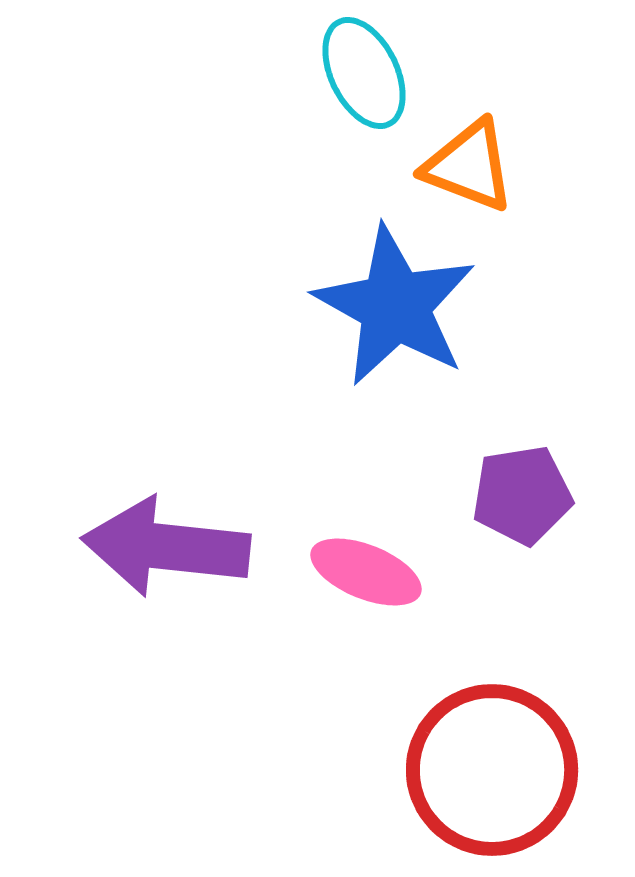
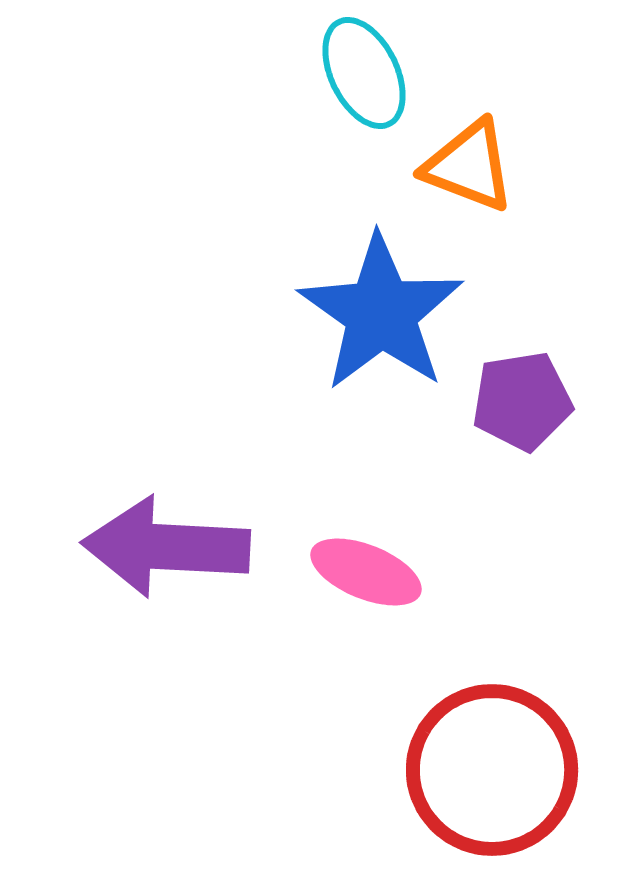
blue star: moved 14 px left, 7 px down; rotated 6 degrees clockwise
purple pentagon: moved 94 px up
purple arrow: rotated 3 degrees counterclockwise
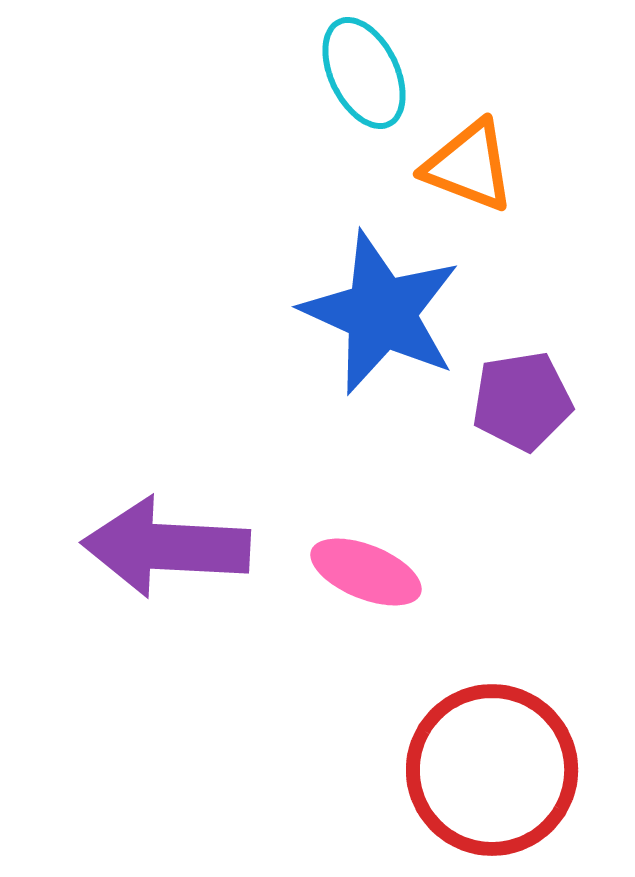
blue star: rotated 11 degrees counterclockwise
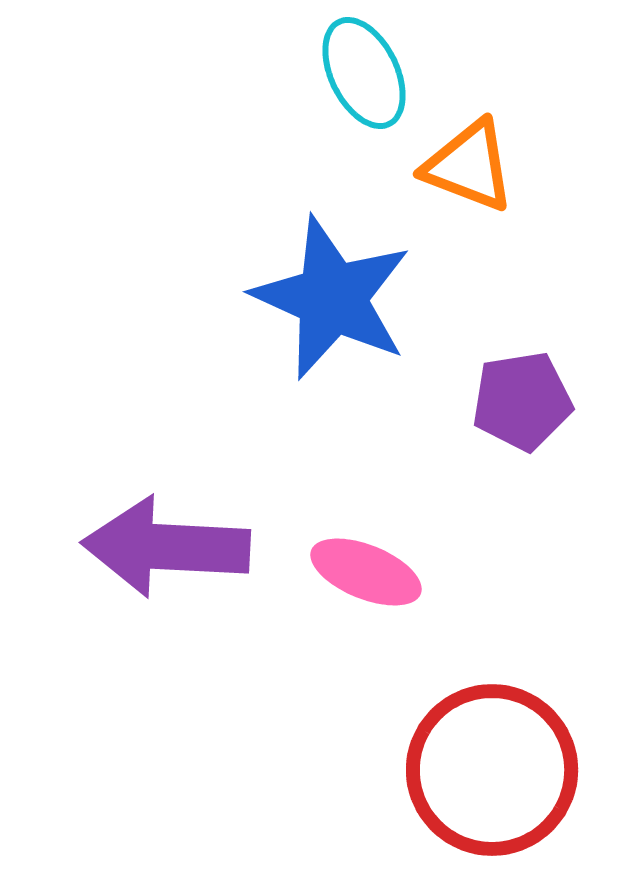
blue star: moved 49 px left, 15 px up
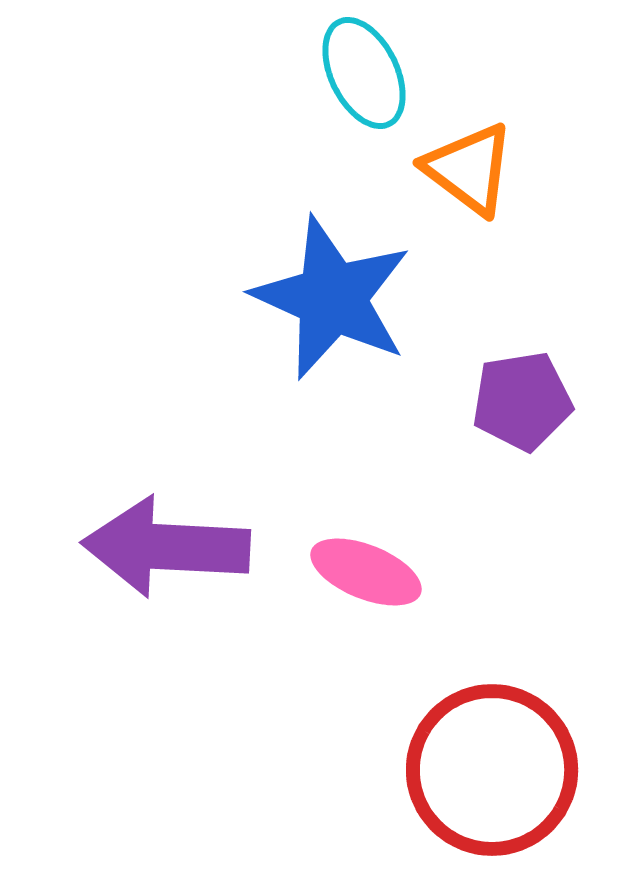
orange triangle: moved 3 px down; rotated 16 degrees clockwise
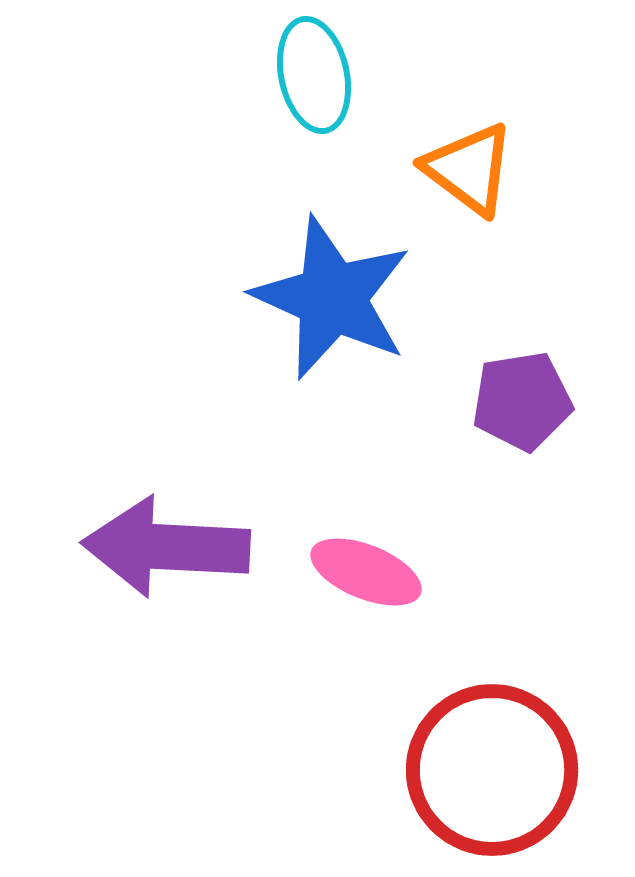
cyan ellipse: moved 50 px left, 2 px down; rotated 14 degrees clockwise
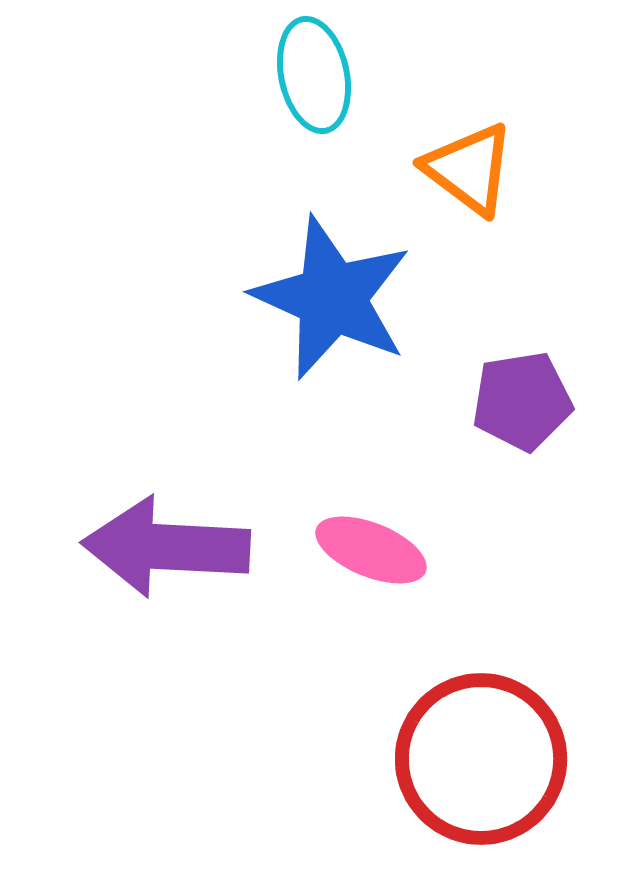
pink ellipse: moved 5 px right, 22 px up
red circle: moved 11 px left, 11 px up
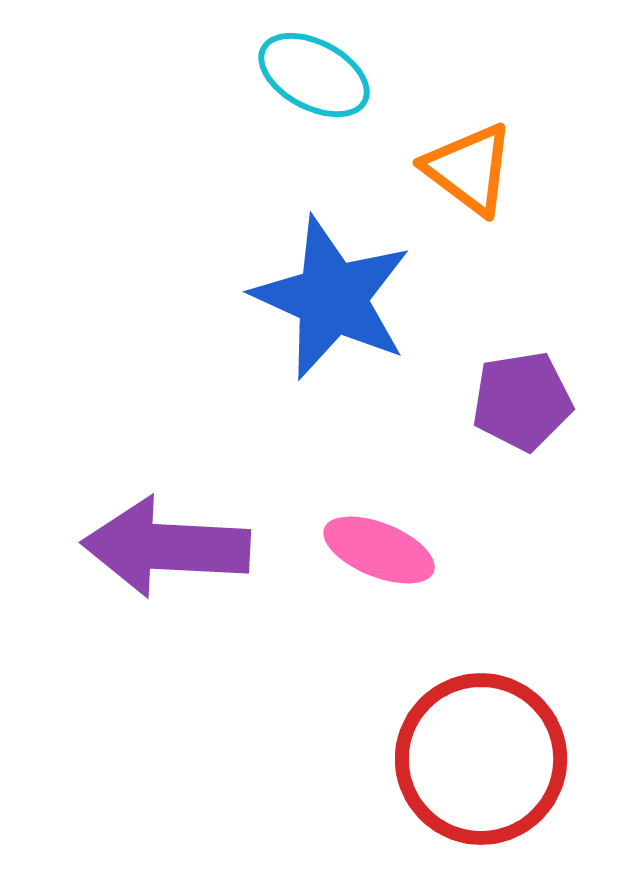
cyan ellipse: rotated 50 degrees counterclockwise
pink ellipse: moved 8 px right
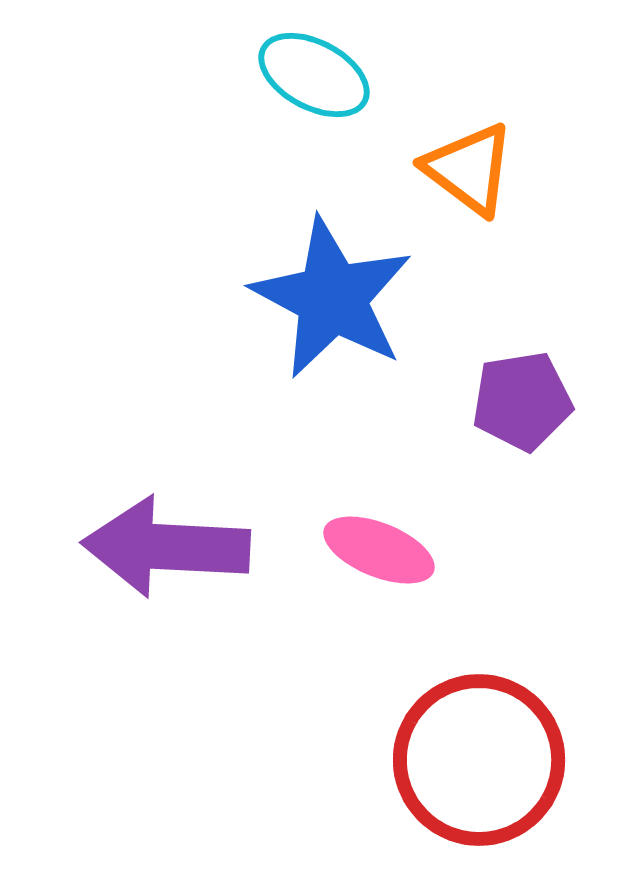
blue star: rotated 4 degrees clockwise
red circle: moved 2 px left, 1 px down
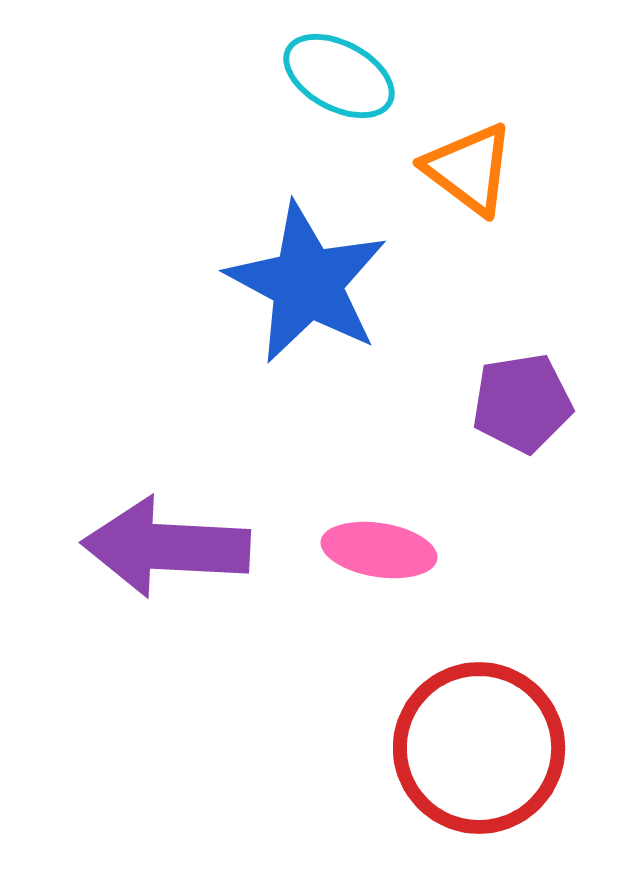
cyan ellipse: moved 25 px right, 1 px down
blue star: moved 25 px left, 15 px up
purple pentagon: moved 2 px down
pink ellipse: rotated 13 degrees counterclockwise
red circle: moved 12 px up
